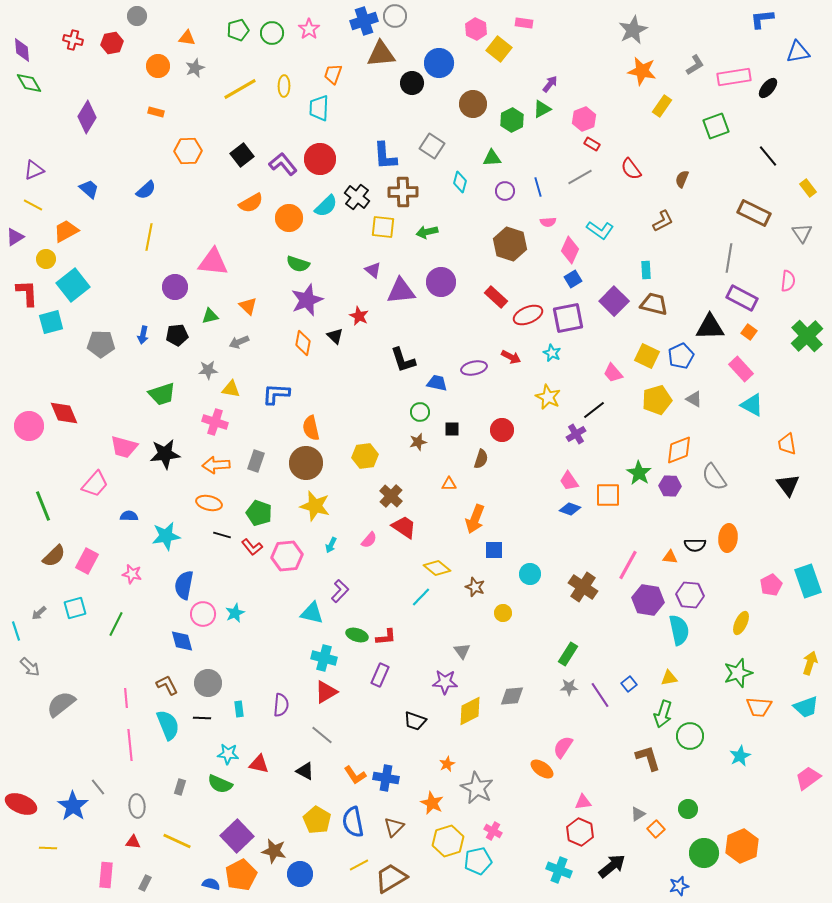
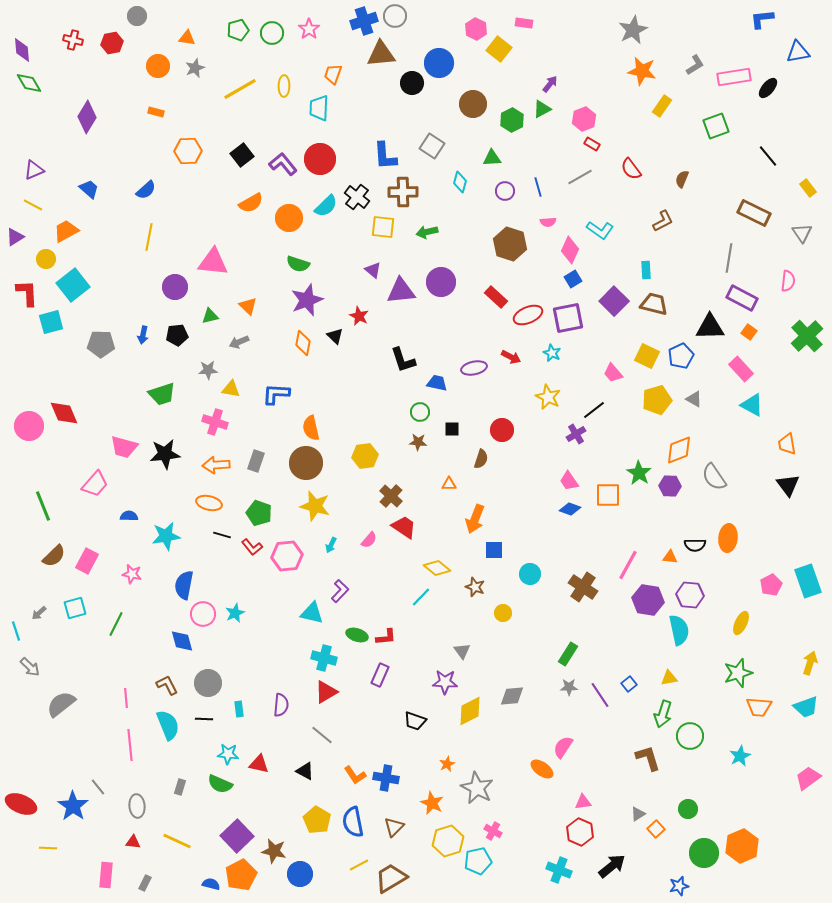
brown star at (418, 442): rotated 18 degrees clockwise
black line at (202, 718): moved 2 px right, 1 px down
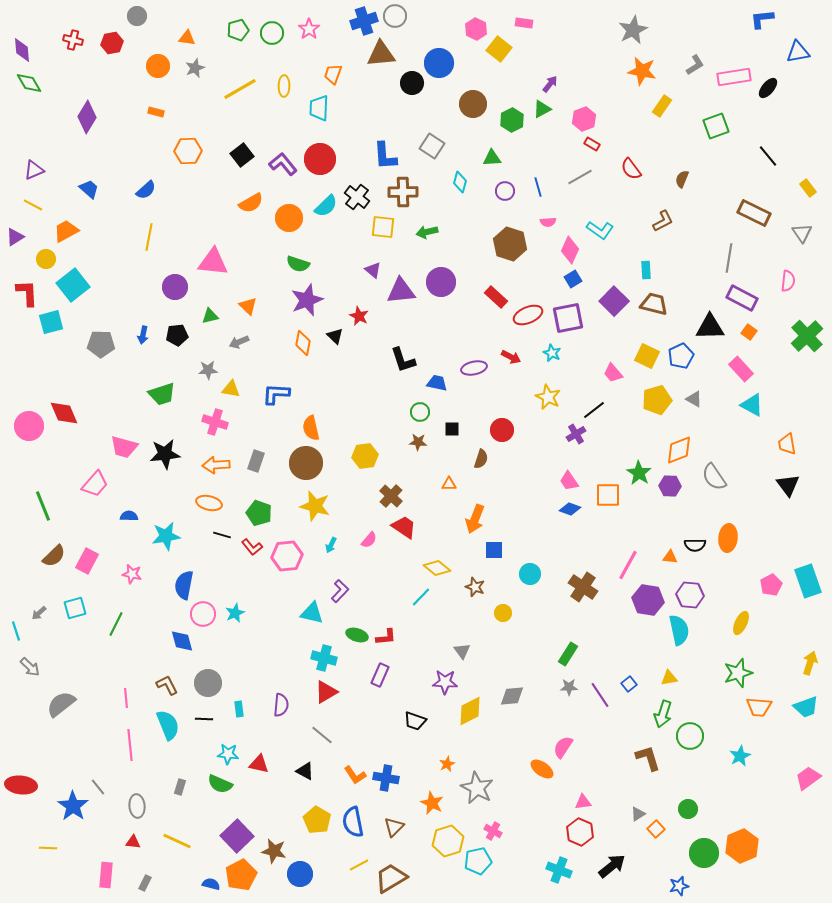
red ellipse at (21, 804): moved 19 px up; rotated 16 degrees counterclockwise
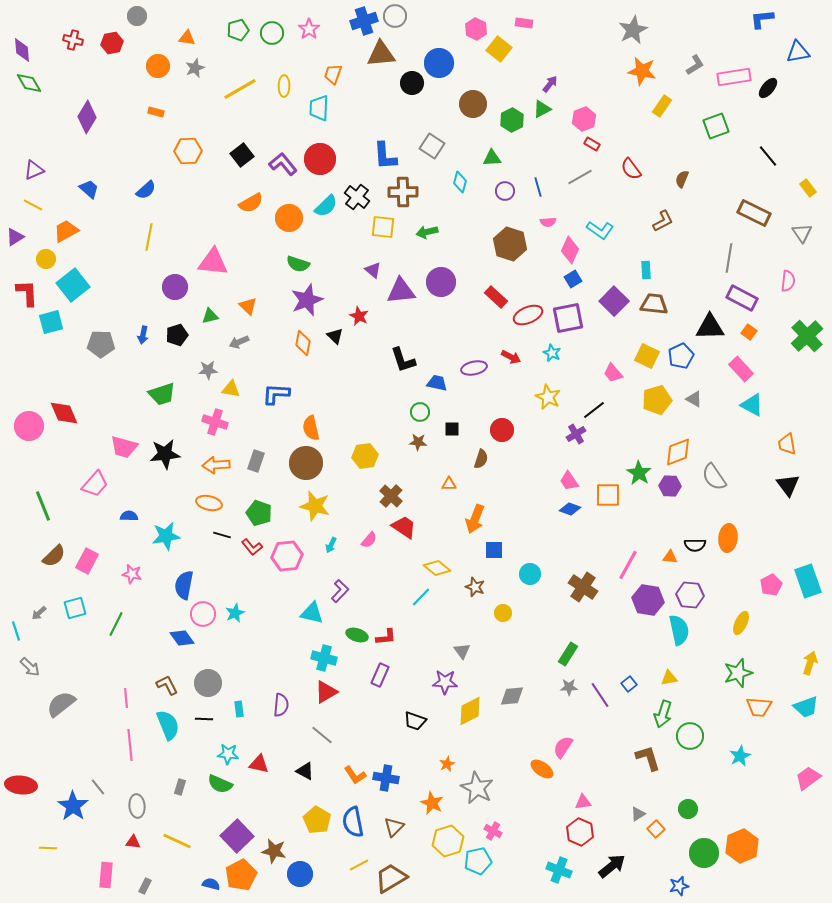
brown trapezoid at (654, 304): rotated 8 degrees counterclockwise
black pentagon at (177, 335): rotated 10 degrees counterclockwise
orange diamond at (679, 450): moved 1 px left, 2 px down
blue diamond at (182, 641): moved 3 px up; rotated 20 degrees counterclockwise
gray rectangle at (145, 883): moved 3 px down
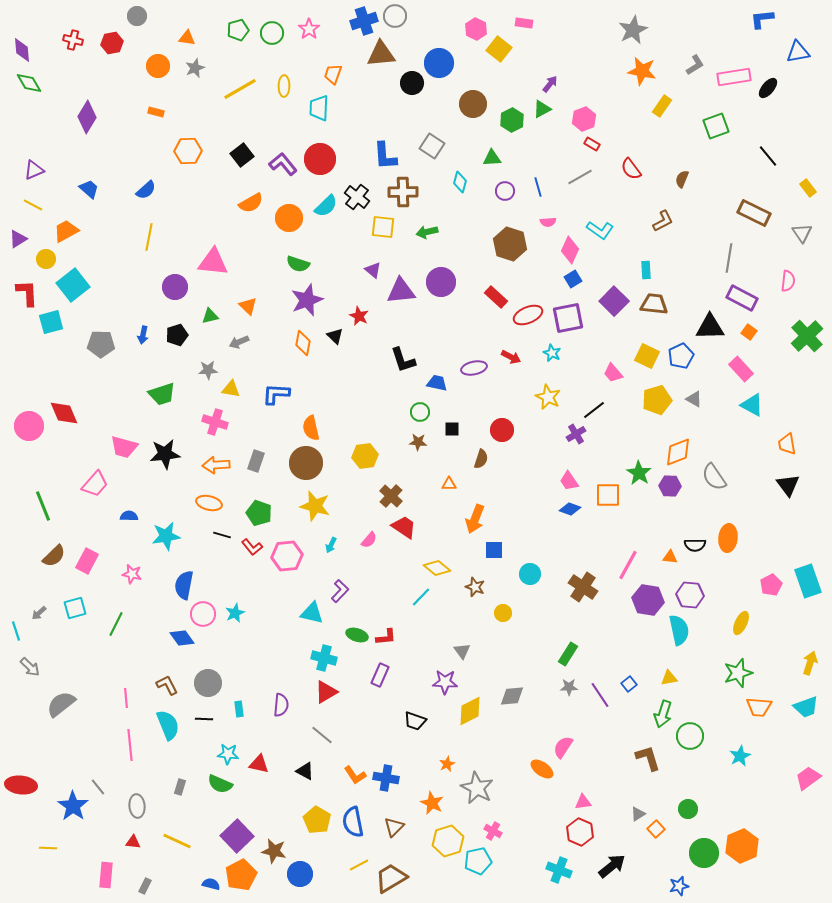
purple triangle at (15, 237): moved 3 px right, 2 px down
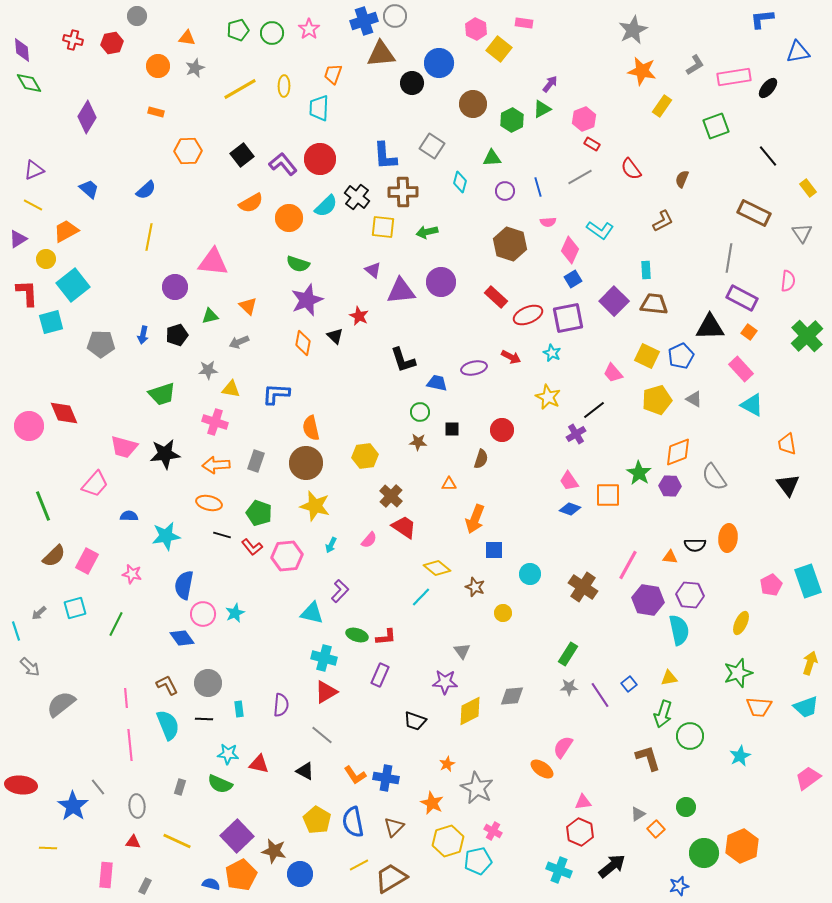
green circle at (688, 809): moved 2 px left, 2 px up
